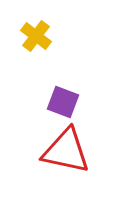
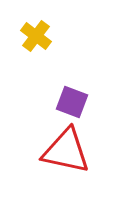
purple square: moved 9 px right
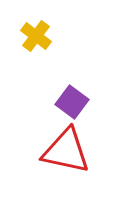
purple square: rotated 16 degrees clockwise
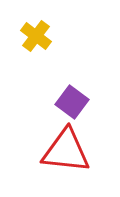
red triangle: rotated 6 degrees counterclockwise
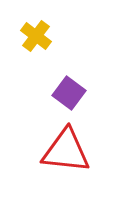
purple square: moved 3 px left, 9 px up
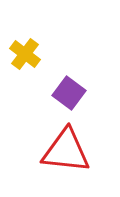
yellow cross: moved 11 px left, 18 px down
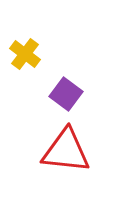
purple square: moved 3 px left, 1 px down
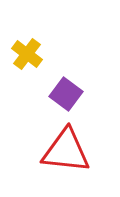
yellow cross: moved 2 px right
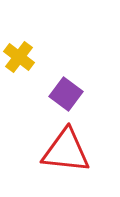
yellow cross: moved 8 px left, 3 px down
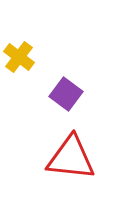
red triangle: moved 5 px right, 7 px down
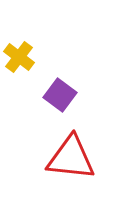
purple square: moved 6 px left, 1 px down
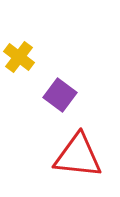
red triangle: moved 7 px right, 2 px up
